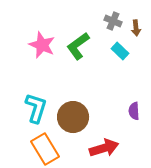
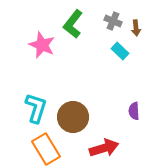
green L-shape: moved 5 px left, 22 px up; rotated 16 degrees counterclockwise
orange rectangle: moved 1 px right
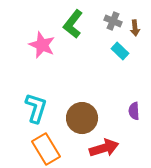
brown arrow: moved 1 px left
brown circle: moved 9 px right, 1 px down
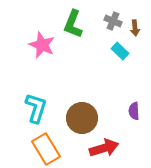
green L-shape: rotated 16 degrees counterclockwise
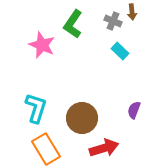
green L-shape: rotated 12 degrees clockwise
brown arrow: moved 3 px left, 16 px up
purple semicircle: moved 1 px up; rotated 24 degrees clockwise
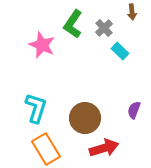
gray cross: moved 9 px left, 7 px down; rotated 24 degrees clockwise
brown circle: moved 3 px right
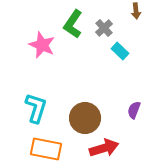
brown arrow: moved 4 px right, 1 px up
orange rectangle: rotated 48 degrees counterclockwise
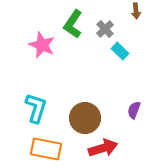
gray cross: moved 1 px right, 1 px down
red arrow: moved 1 px left
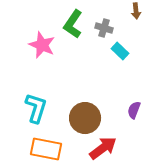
gray cross: moved 1 px left, 1 px up; rotated 30 degrees counterclockwise
red arrow: rotated 20 degrees counterclockwise
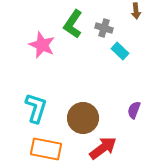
brown circle: moved 2 px left
